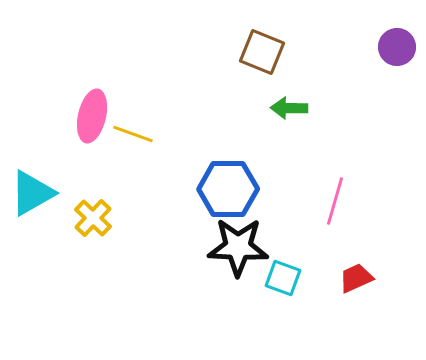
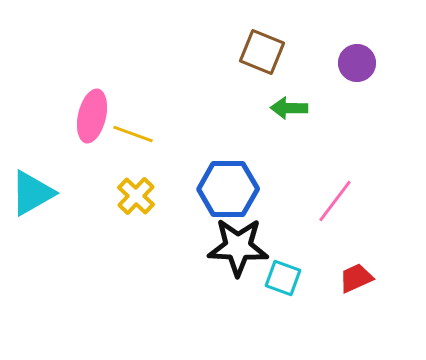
purple circle: moved 40 px left, 16 px down
pink line: rotated 21 degrees clockwise
yellow cross: moved 43 px right, 22 px up
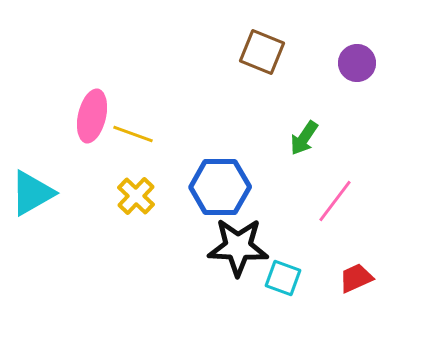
green arrow: moved 15 px right, 30 px down; rotated 57 degrees counterclockwise
blue hexagon: moved 8 px left, 2 px up
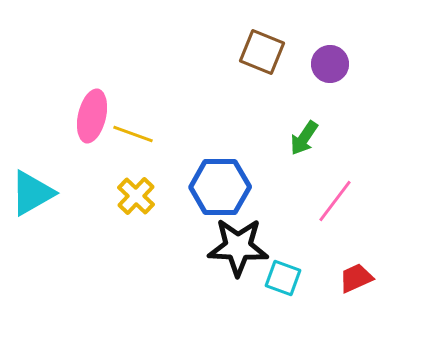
purple circle: moved 27 px left, 1 px down
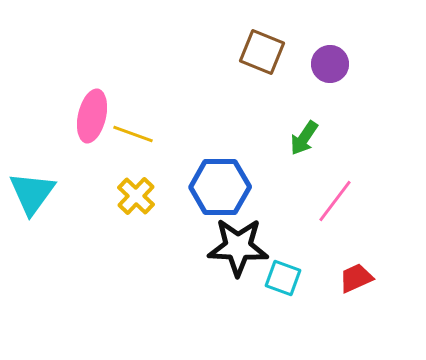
cyan triangle: rotated 24 degrees counterclockwise
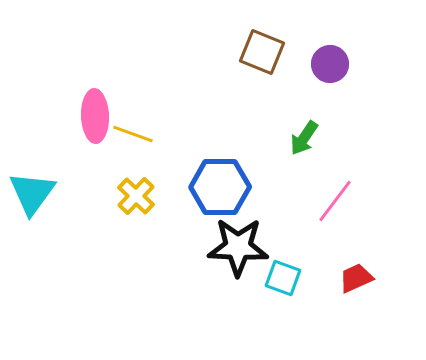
pink ellipse: moved 3 px right; rotated 15 degrees counterclockwise
